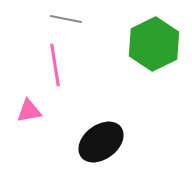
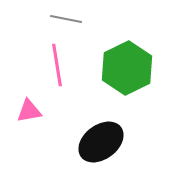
green hexagon: moved 27 px left, 24 px down
pink line: moved 2 px right
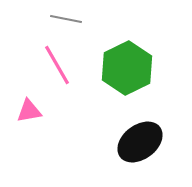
pink line: rotated 21 degrees counterclockwise
black ellipse: moved 39 px right
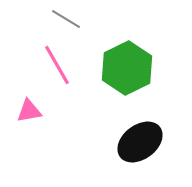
gray line: rotated 20 degrees clockwise
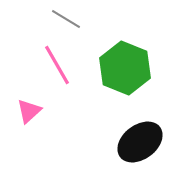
green hexagon: moved 2 px left; rotated 12 degrees counterclockwise
pink triangle: rotated 32 degrees counterclockwise
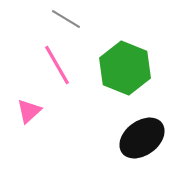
black ellipse: moved 2 px right, 4 px up
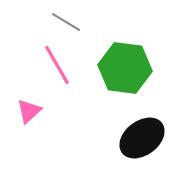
gray line: moved 3 px down
green hexagon: rotated 15 degrees counterclockwise
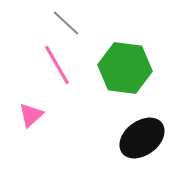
gray line: moved 1 px down; rotated 12 degrees clockwise
pink triangle: moved 2 px right, 4 px down
